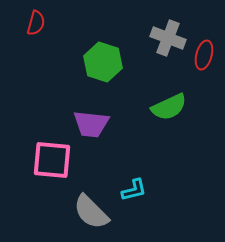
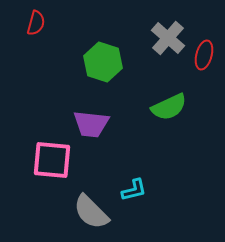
gray cross: rotated 20 degrees clockwise
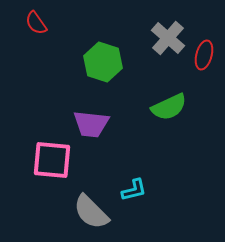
red semicircle: rotated 130 degrees clockwise
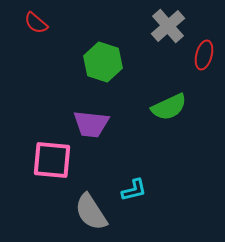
red semicircle: rotated 15 degrees counterclockwise
gray cross: moved 12 px up; rotated 8 degrees clockwise
gray semicircle: rotated 12 degrees clockwise
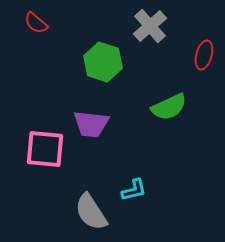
gray cross: moved 18 px left
pink square: moved 7 px left, 11 px up
